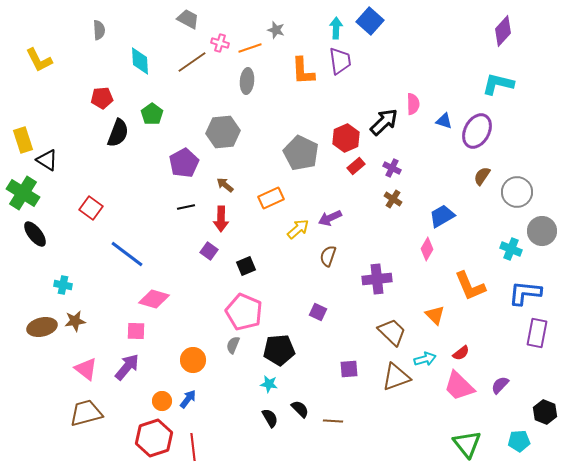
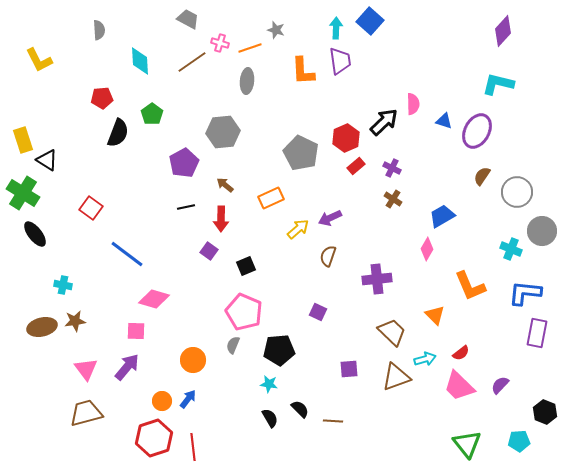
pink triangle at (86, 369): rotated 15 degrees clockwise
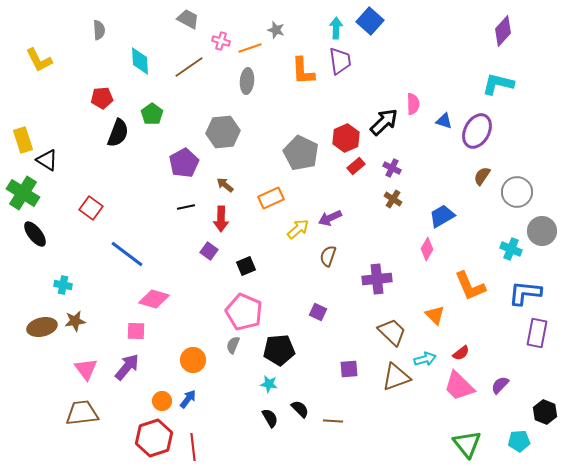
pink cross at (220, 43): moved 1 px right, 2 px up
brown line at (192, 62): moved 3 px left, 5 px down
brown trapezoid at (86, 413): moved 4 px left; rotated 8 degrees clockwise
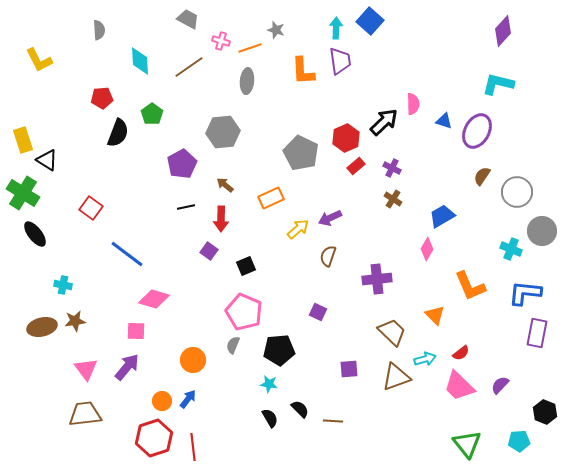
purple pentagon at (184, 163): moved 2 px left, 1 px down
brown trapezoid at (82, 413): moved 3 px right, 1 px down
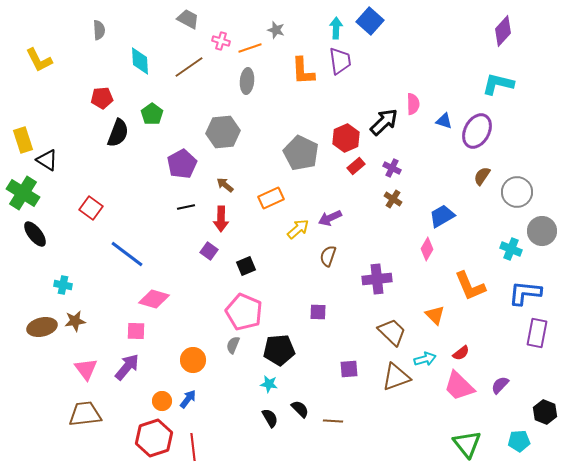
purple square at (318, 312): rotated 24 degrees counterclockwise
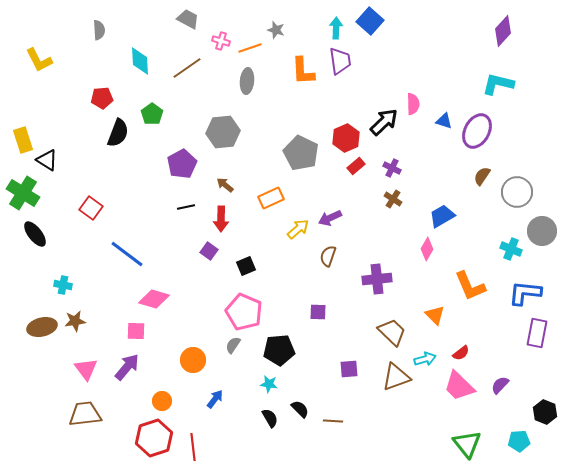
brown line at (189, 67): moved 2 px left, 1 px down
gray semicircle at (233, 345): rotated 12 degrees clockwise
blue arrow at (188, 399): moved 27 px right
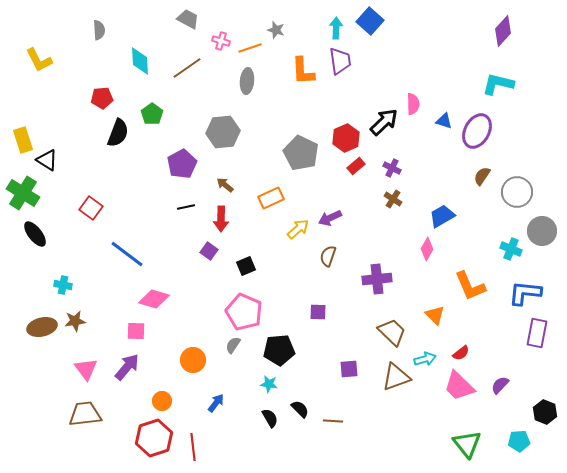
blue arrow at (215, 399): moved 1 px right, 4 px down
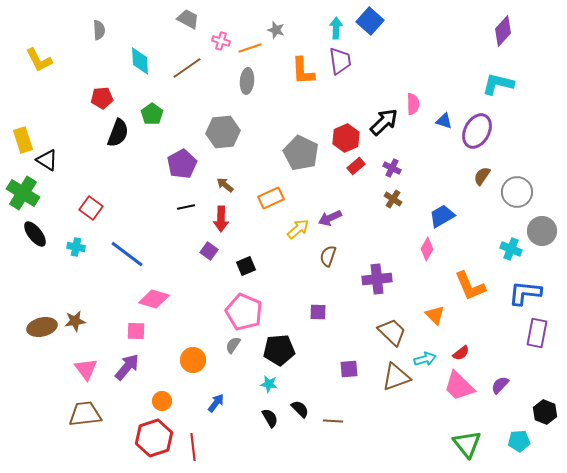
cyan cross at (63, 285): moved 13 px right, 38 px up
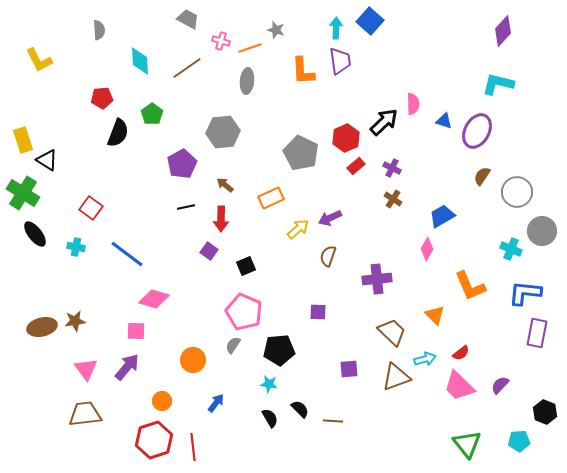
red hexagon at (154, 438): moved 2 px down
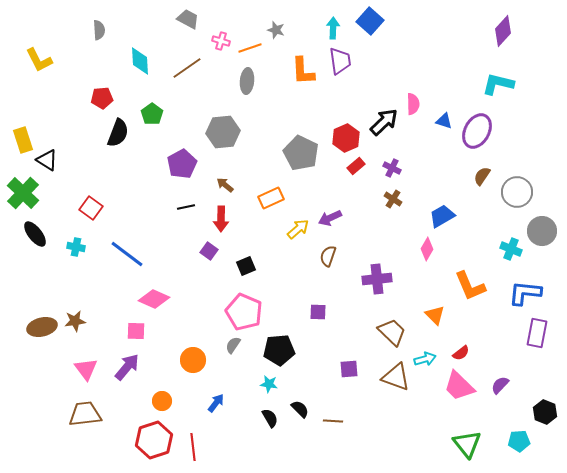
cyan arrow at (336, 28): moved 3 px left
green cross at (23, 193): rotated 12 degrees clockwise
pink diamond at (154, 299): rotated 8 degrees clockwise
brown triangle at (396, 377): rotated 40 degrees clockwise
